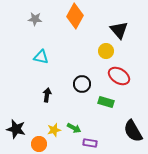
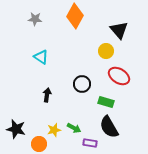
cyan triangle: rotated 21 degrees clockwise
black semicircle: moved 24 px left, 4 px up
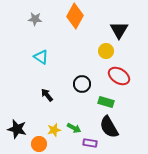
black triangle: rotated 12 degrees clockwise
black arrow: rotated 48 degrees counterclockwise
black star: moved 1 px right
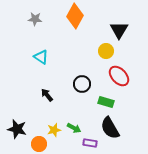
red ellipse: rotated 15 degrees clockwise
black semicircle: moved 1 px right, 1 px down
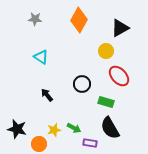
orange diamond: moved 4 px right, 4 px down
black triangle: moved 1 px right, 2 px up; rotated 30 degrees clockwise
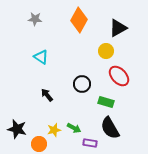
black triangle: moved 2 px left
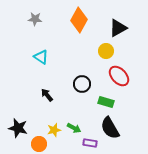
black star: moved 1 px right, 1 px up
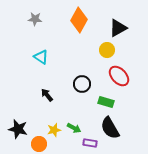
yellow circle: moved 1 px right, 1 px up
black star: moved 1 px down
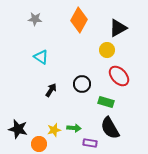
black arrow: moved 4 px right, 5 px up; rotated 72 degrees clockwise
green arrow: rotated 24 degrees counterclockwise
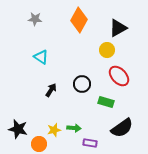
black semicircle: moved 12 px right; rotated 95 degrees counterclockwise
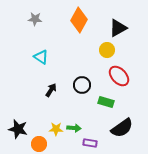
black circle: moved 1 px down
yellow star: moved 2 px right, 1 px up; rotated 16 degrees clockwise
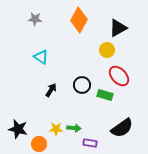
green rectangle: moved 1 px left, 7 px up
